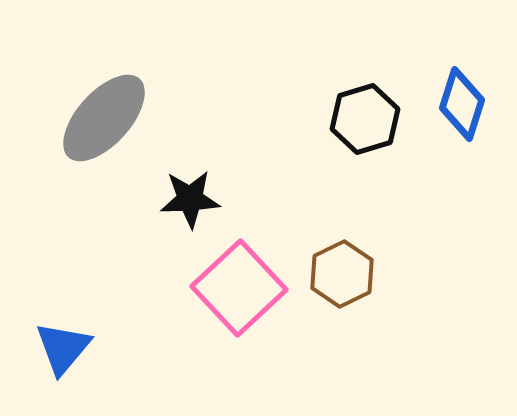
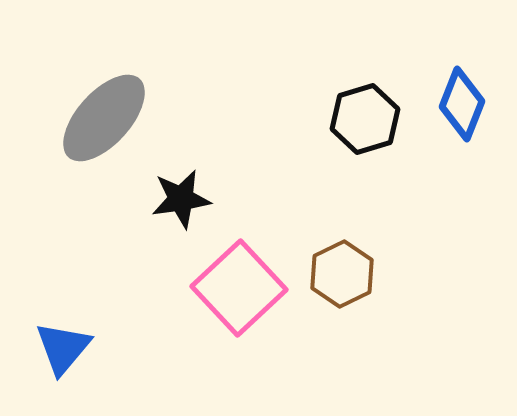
blue diamond: rotated 4 degrees clockwise
black star: moved 9 px left; rotated 6 degrees counterclockwise
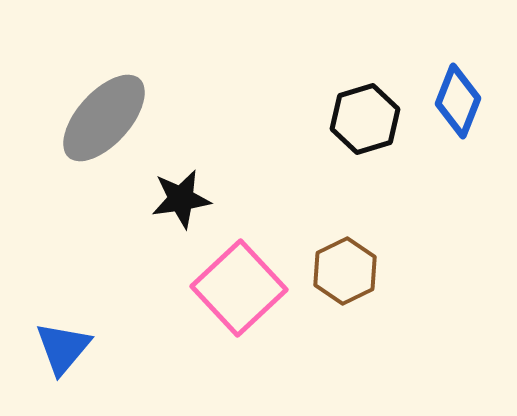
blue diamond: moved 4 px left, 3 px up
brown hexagon: moved 3 px right, 3 px up
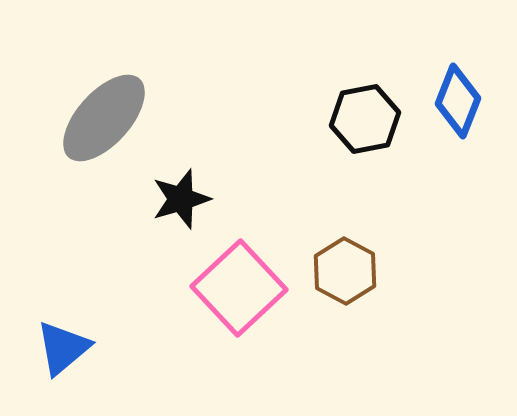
black hexagon: rotated 6 degrees clockwise
black star: rotated 8 degrees counterclockwise
brown hexagon: rotated 6 degrees counterclockwise
blue triangle: rotated 10 degrees clockwise
